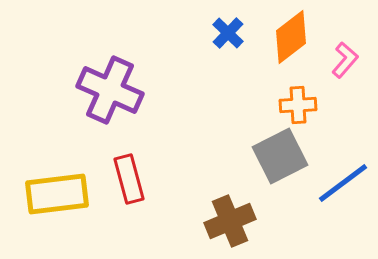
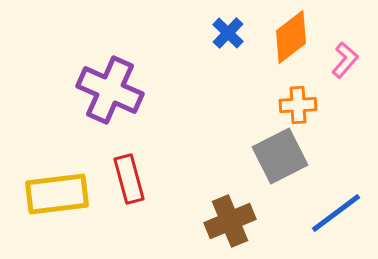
blue line: moved 7 px left, 30 px down
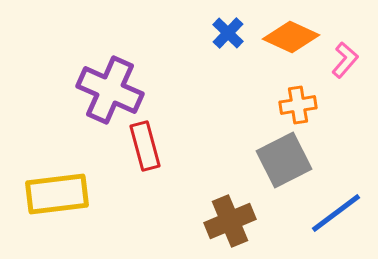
orange diamond: rotated 62 degrees clockwise
orange cross: rotated 6 degrees counterclockwise
gray square: moved 4 px right, 4 px down
red rectangle: moved 16 px right, 33 px up
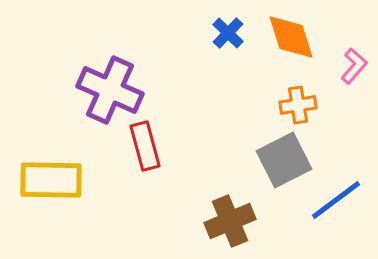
orange diamond: rotated 48 degrees clockwise
pink L-shape: moved 9 px right, 6 px down
yellow rectangle: moved 6 px left, 14 px up; rotated 8 degrees clockwise
blue line: moved 13 px up
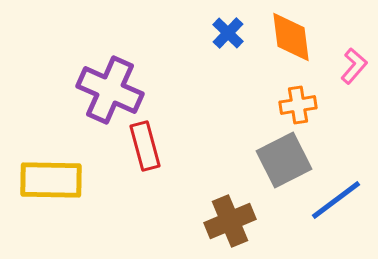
orange diamond: rotated 10 degrees clockwise
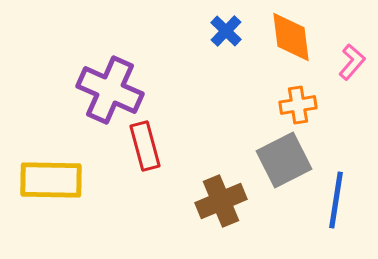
blue cross: moved 2 px left, 2 px up
pink L-shape: moved 2 px left, 4 px up
blue line: rotated 44 degrees counterclockwise
brown cross: moved 9 px left, 20 px up
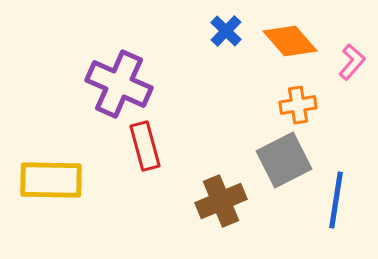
orange diamond: moved 1 px left, 4 px down; rotated 34 degrees counterclockwise
purple cross: moved 9 px right, 6 px up
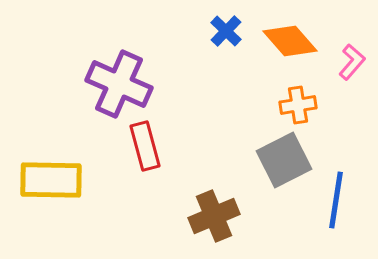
brown cross: moved 7 px left, 15 px down
